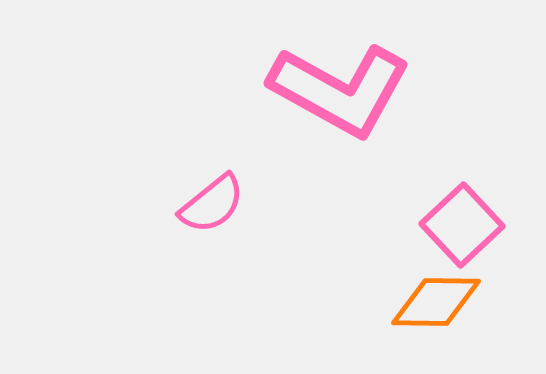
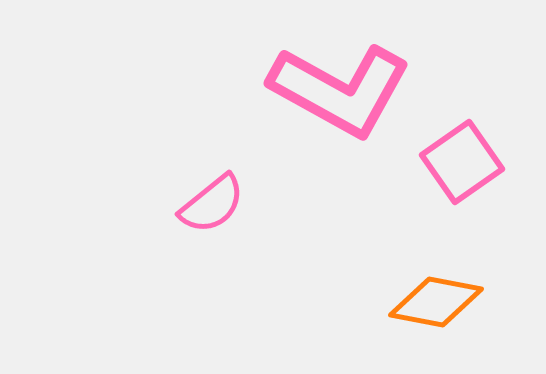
pink square: moved 63 px up; rotated 8 degrees clockwise
orange diamond: rotated 10 degrees clockwise
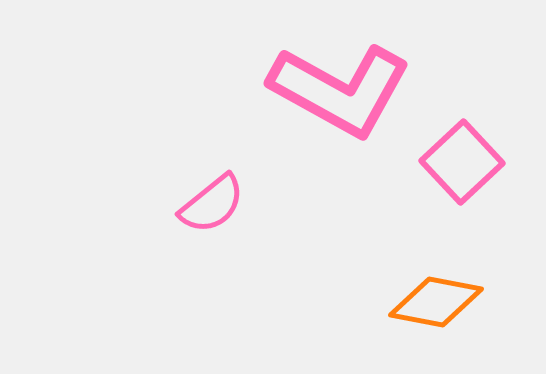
pink square: rotated 8 degrees counterclockwise
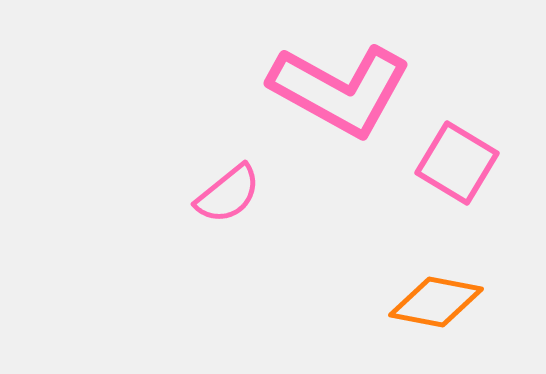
pink square: moved 5 px left, 1 px down; rotated 16 degrees counterclockwise
pink semicircle: moved 16 px right, 10 px up
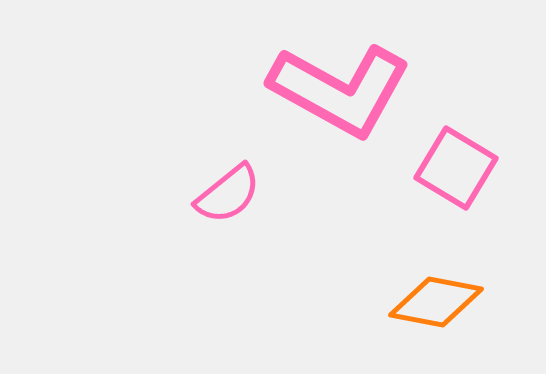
pink square: moved 1 px left, 5 px down
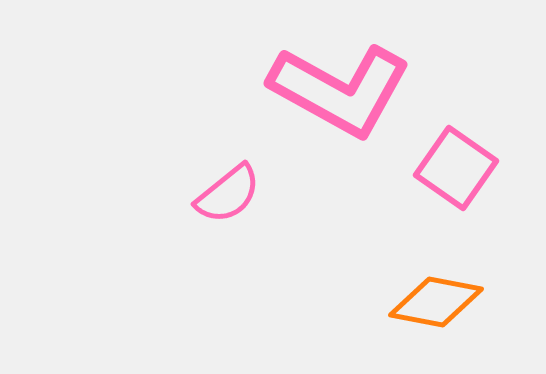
pink square: rotated 4 degrees clockwise
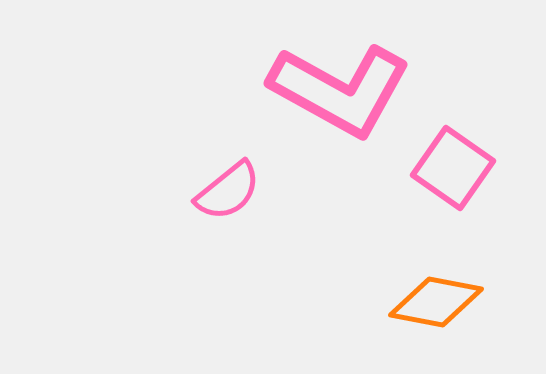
pink square: moved 3 px left
pink semicircle: moved 3 px up
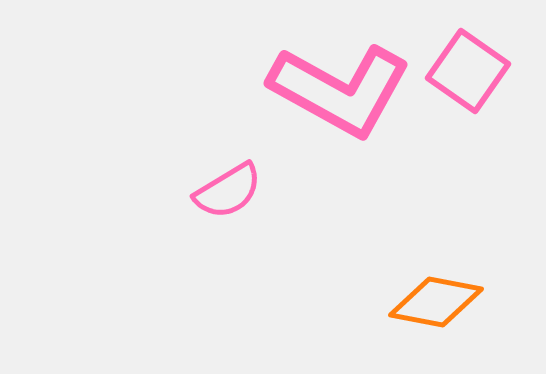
pink square: moved 15 px right, 97 px up
pink semicircle: rotated 8 degrees clockwise
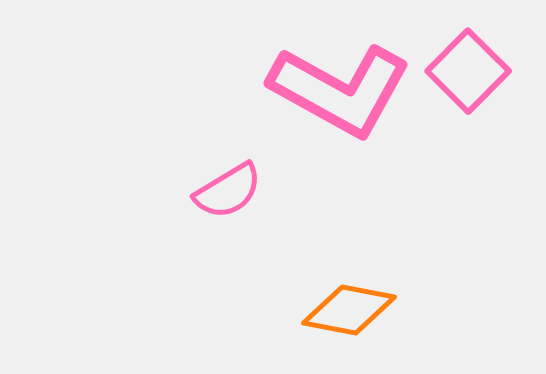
pink square: rotated 10 degrees clockwise
orange diamond: moved 87 px left, 8 px down
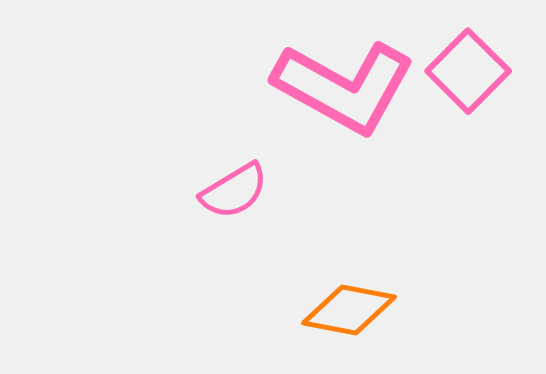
pink L-shape: moved 4 px right, 3 px up
pink semicircle: moved 6 px right
